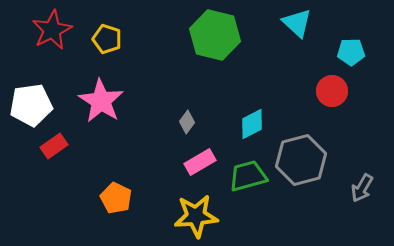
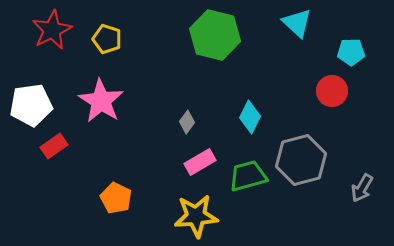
cyan diamond: moved 2 px left, 7 px up; rotated 36 degrees counterclockwise
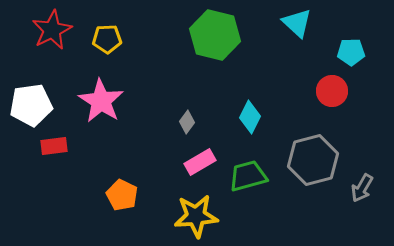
yellow pentagon: rotated 20 degrees counterclockwise
red rectangle: rotated 28 degrees clockwise
gray hexagon: moved 12 px right
orange pentagon: moved 6 px right, 3 px up
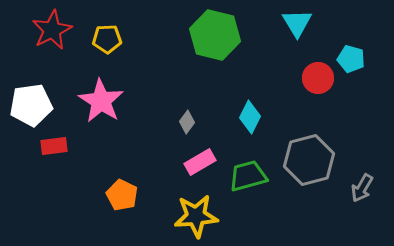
cyan triangle: rotated 16 degrees clockwise
cyan pentagon: moved 7 px down; rotated 16 degrees clockwise
red circle: moved 14 px left, 13 px up
gray hexagon: moved 4 px left
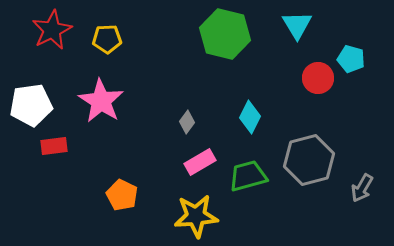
cyan triangle: moved 2 px down
green hexagon: moved 10 px right, 1 px up
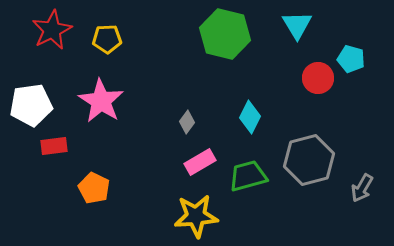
orange pentagon: moved 28 px left, 7 px up
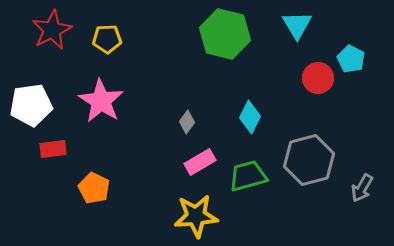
cyan pentagon: rotated 12 degrees clockwise
red rectangle: moved 1 px left, 3 px down
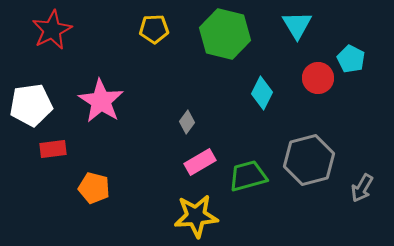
yellow pentagon: moved 47 px right, 10 px up
cyan diamond: moved 12 px right, 24 px up
orange pentagon: rotated 12 degrees counterclockwise
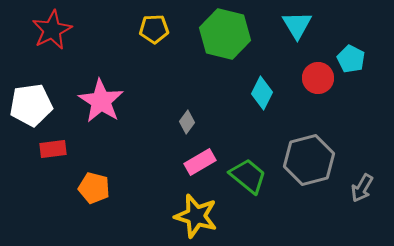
green trapezoid: rotated 54 degrees clockwise
yellow star: rotated 21 degrees clockwise
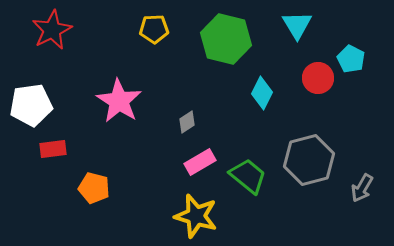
green hexagon: moved 1 px right, 5 px down
pink star: moved 18 px right
gray diamond: rotated 20 degrees clockwise
